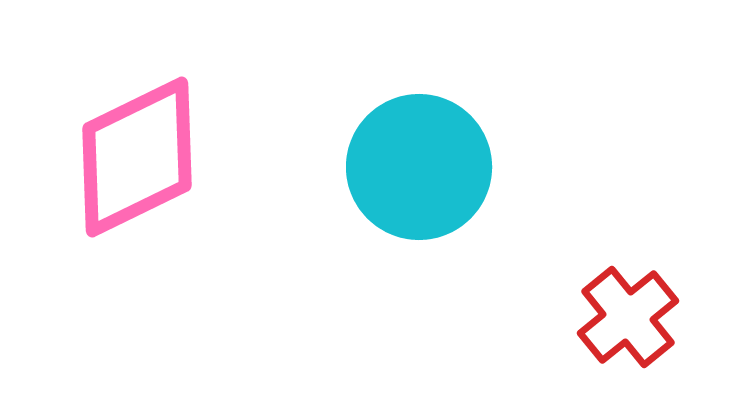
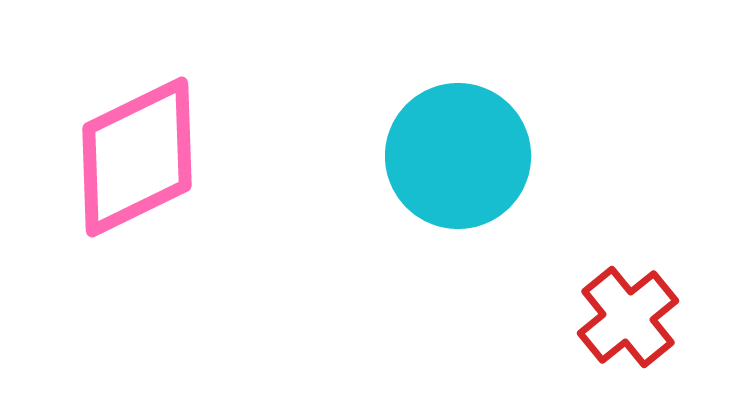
cyan circle: moved 39 px right, 11 px up
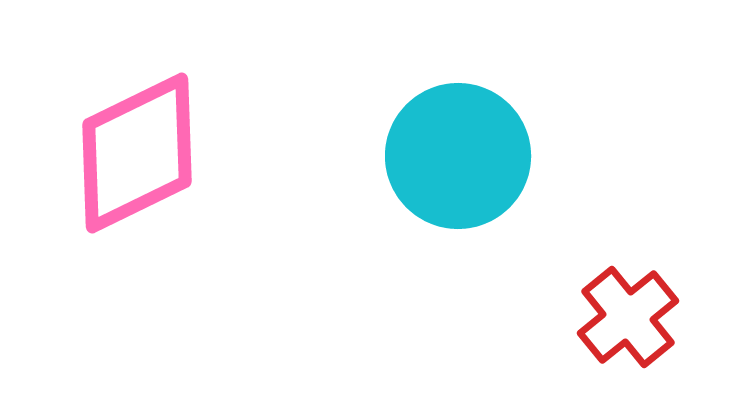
pink diamond: moved 4 px up
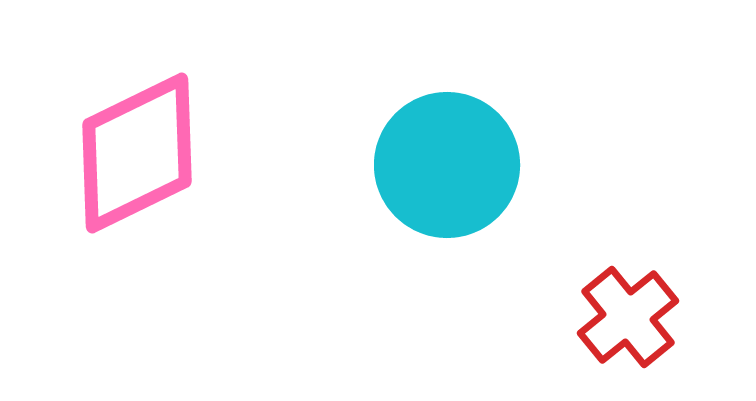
cyan circle: moved 11 px left, 9 px down
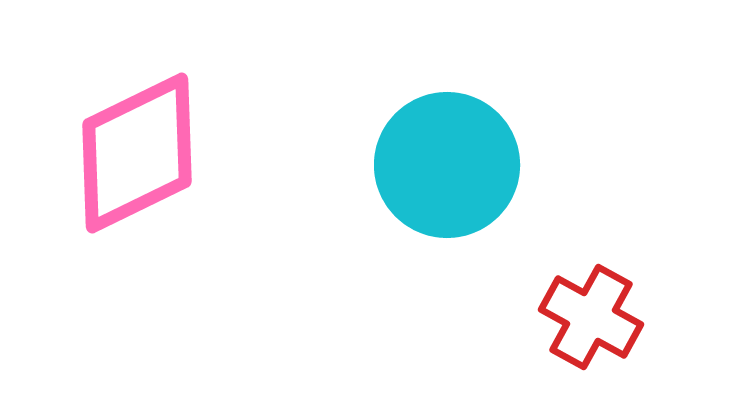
red cross: moved 37 px left; rotated 22 degrees counterclockwise
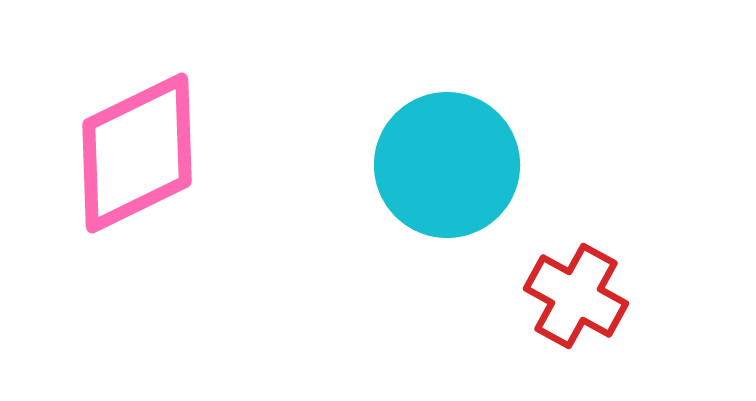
red cross: moved 15 px left, 21 px up
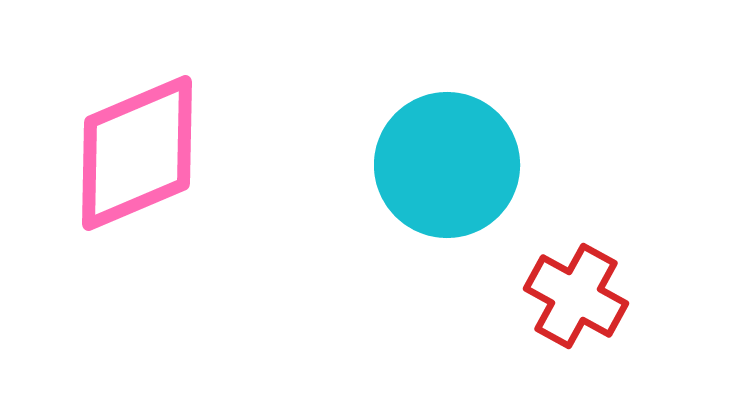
pink diamond: rotated 3 degrees clockwise
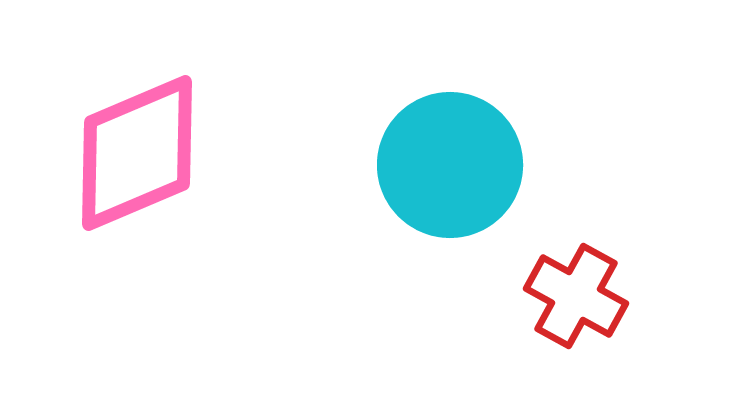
cyan circle: moved 3 px right
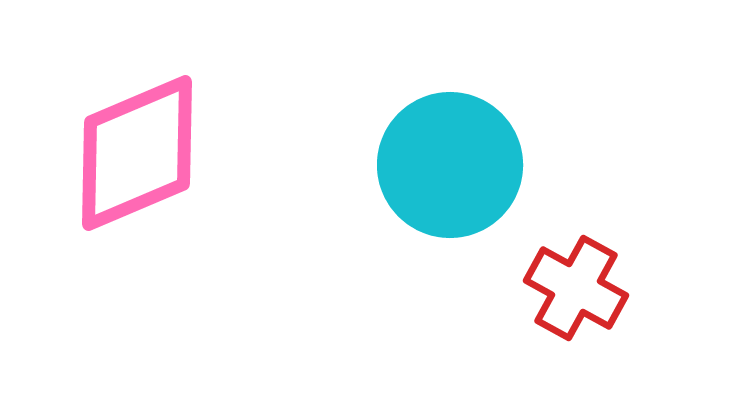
red cross: moved 8 px up
